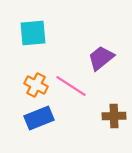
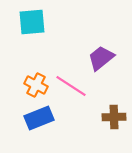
cyan square: moved 1 px left, 11 px up
brown cross: moved 1 px down
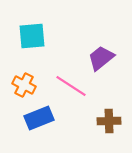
cyan square: moved 14 px down
orange cross: moved 12 px left
brown cross: moved 5 px left, 4 px down
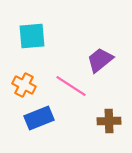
purple trapezoid: moved 1 px left, 2 px down
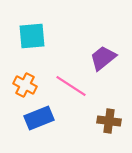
purple trapezoid: moved 3 px right, 2 px up
orange cross: moved 1 px right
brown cross: rotated 10 degrees clockwise
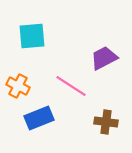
purple trapezoid: moved 1 px right; rotated 12 degrees clockwise
orange cross: moved 7 px left, 1 px down
brown cross: moved 3 px left, 1 px down
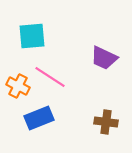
purple trapezoid: rotated 128 degrees counterclockwise
pink line: moved 21 px left, 9 px up
